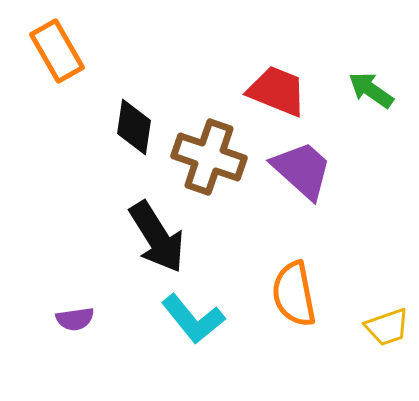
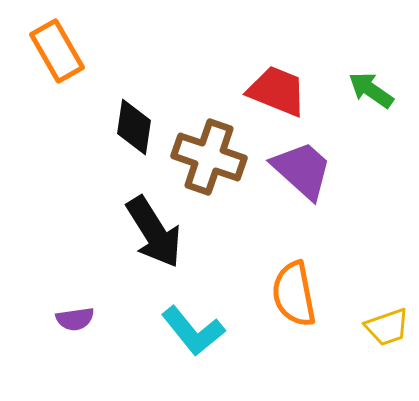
black arrow: moved 3 px left, 5 px up
cyan L-shape: moved 12 px down
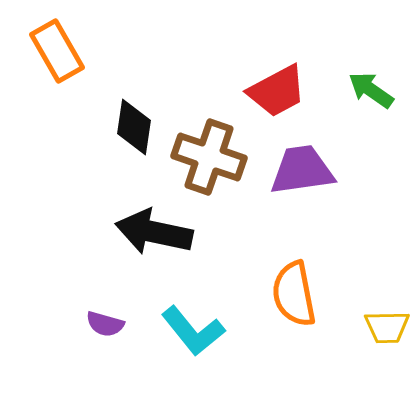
red trapezoid: rotated 130 degrees clockwise
purple trapezoid: rotated 50 degrees counterclockwise
black arrow: rotated 134 degrees clockwise
purple semicircle: moved 30 px right, 5 px down; rotated 24 degrees clockwise
yellow trapezoid: rotated 18 degrees clockwise
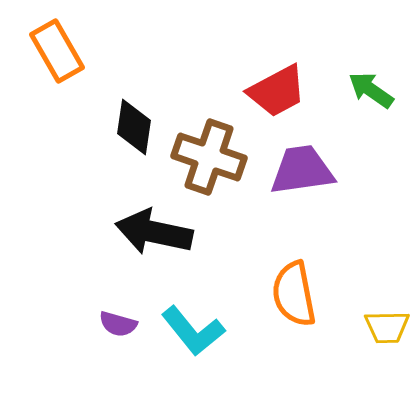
purple semicircle: moved 13 px right
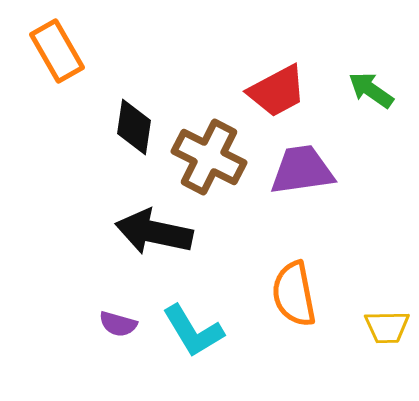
brown cross: rotated 8 degrees clockwise
cyan L-shape: rotated 8 degrees clockwise
